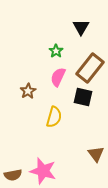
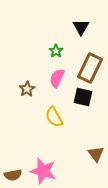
brown rectangle: rotated 12 degrees counterclockwise
pink semicircle: moved 1 px left, 1 px down
brown star: moved 1 px left, 2 px up
yellow semicircle: rotated 135 degrees clockwise
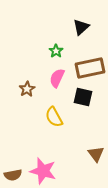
black triangle: rotated 18 degrees clockwise
brown rectangle: rotated 52 degrees clockwise
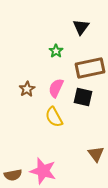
black triangle: rotated 12 degrees counterclockwise
pink semicircle: moved 1 px left, 10 px down
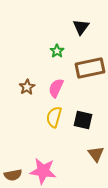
green star: moved 1 px right
brown star: moved 2 px up
black square: moved 23 px down
yellow semicircle: rotated 45 degrees clockwise
pink star: rotated 8 degrees counterclockwise
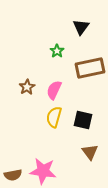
pink semicircle: moved 2 px left, 2 px down
brown triangle: moved 6 px left, 2 px up
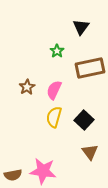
black square: moved 1 px right; rotated 30 degrees clockwise
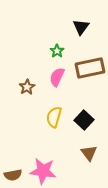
pink semicircle: moved 3 px right, 13 px up
brown triangle: moved 1 px left, 1 px down
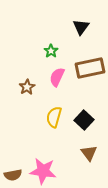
green star: moved 6 px left
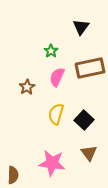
yellow semicircle: moved 2 px right, 3 px up
pink star: moved 9 px right, 8 px up
brown semicircle: rotated 78 degrees counterclockwise
